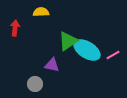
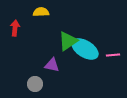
cyan ellipse: moved 2 px left, 1 px up
pink line: rotated 24 degrees clockwise
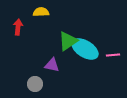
red arrow: moved 3 px right, 1 px up
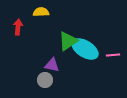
gray circle: moved 10 px right, 4 px up
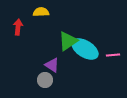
purple triangle: rotated 21 degrees clockwise
